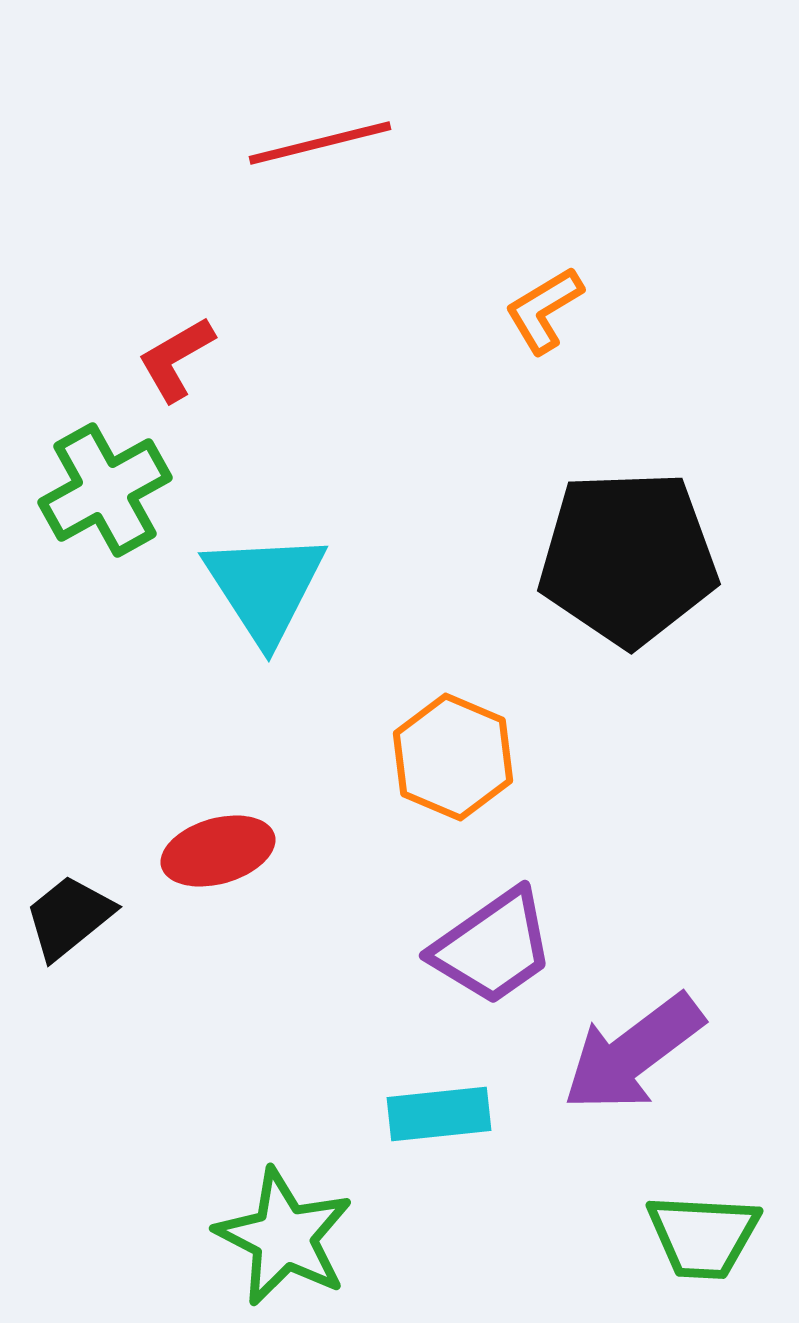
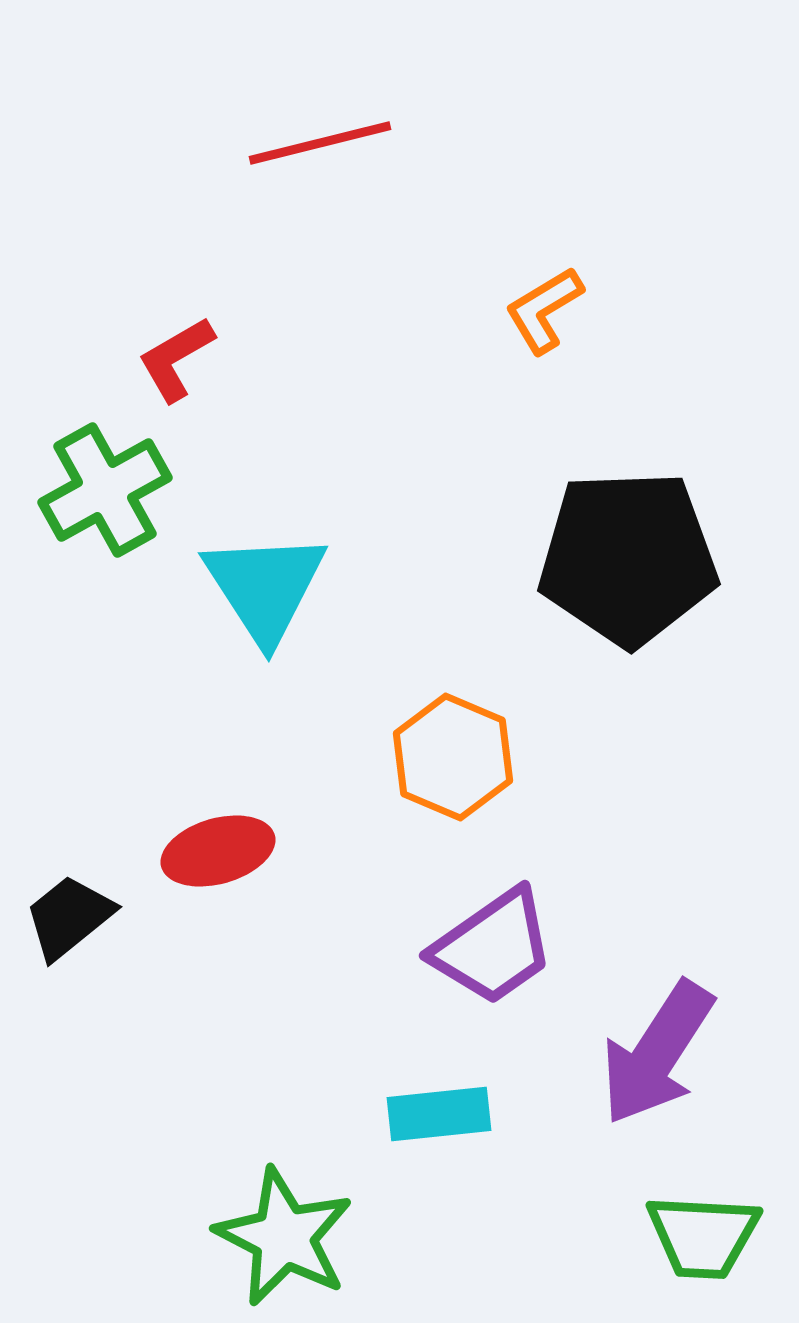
purple arrow: moved 24 px right; rotated 20 degrees counterclockwise
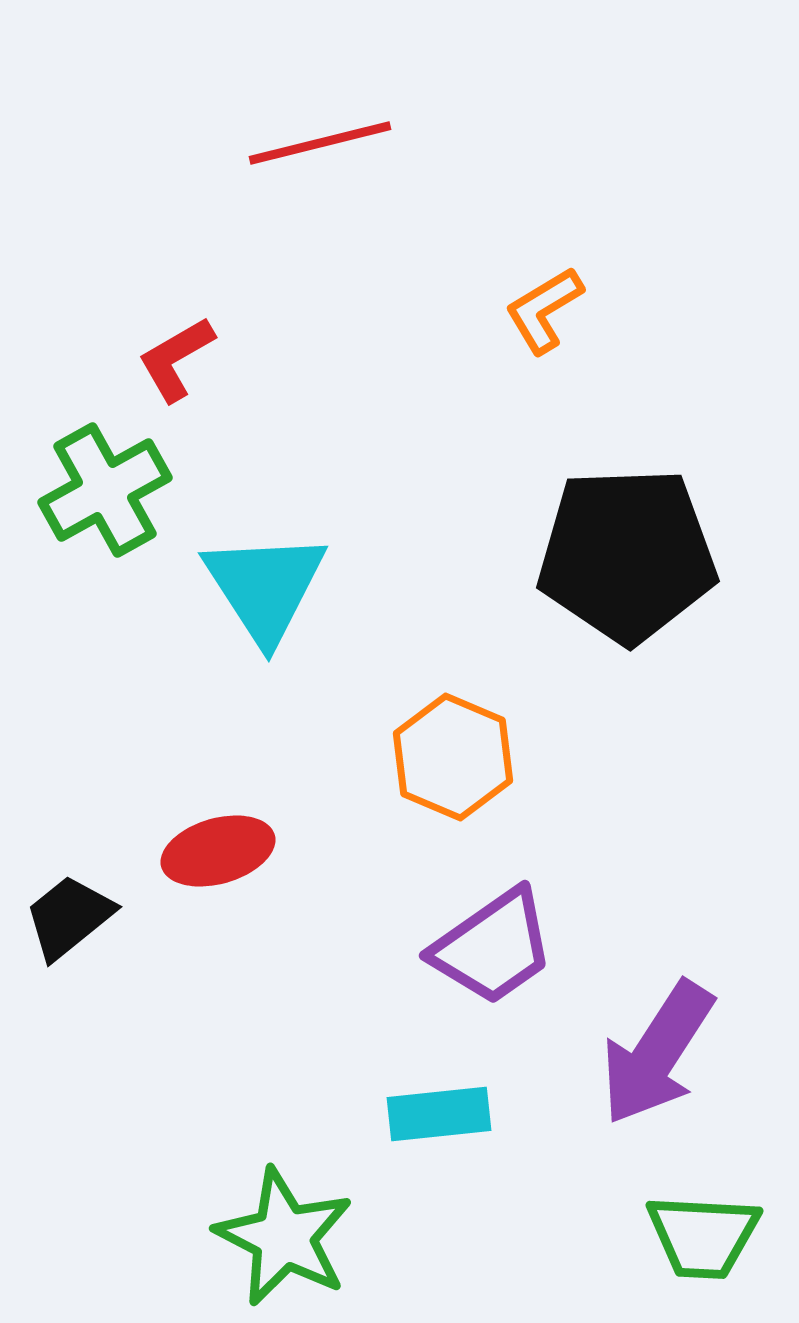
black pentagon: moved 1 px left, 3 px up
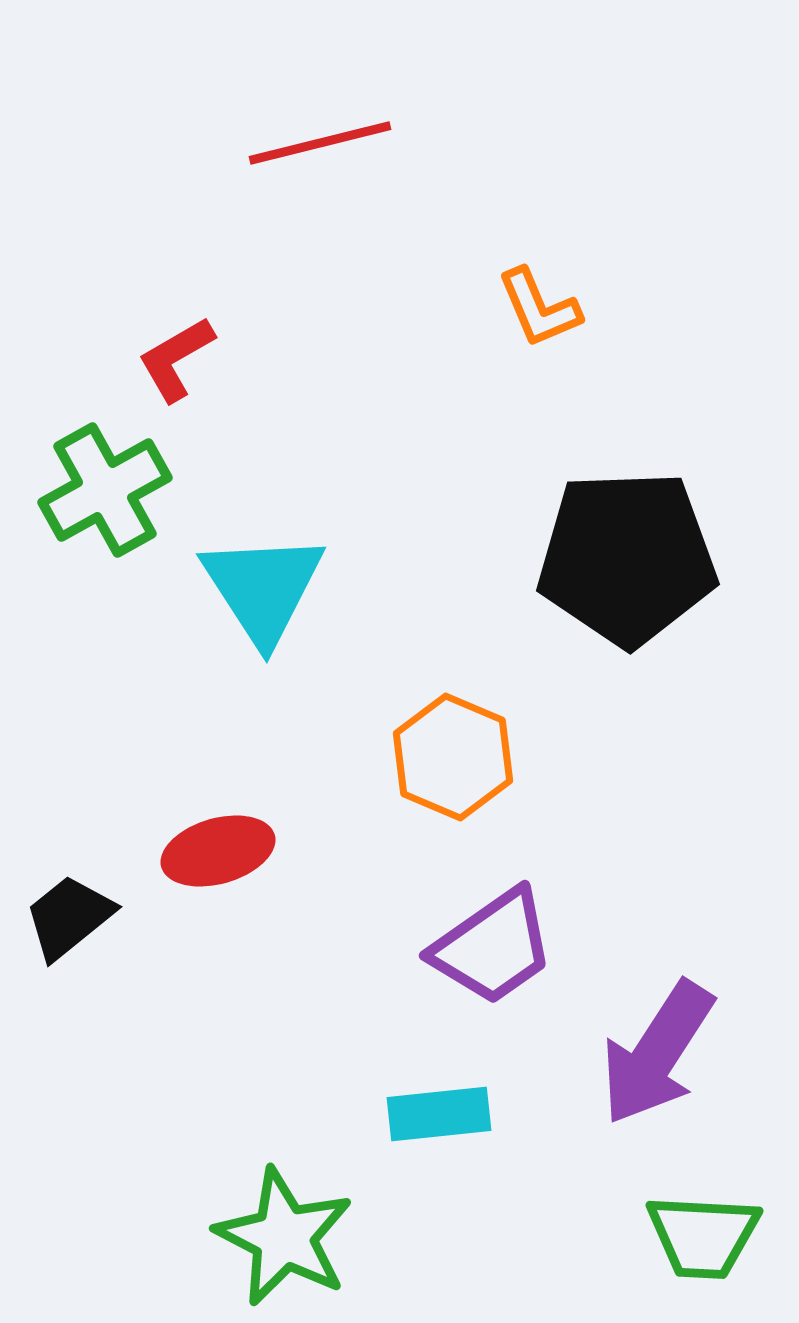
orange L-shape: moved 5 px left, 2 px up; rotated 82 degrees counterclockwise
black pentagon: moved 3 px down
cyan triangle: moved 2 px left, 1 px down
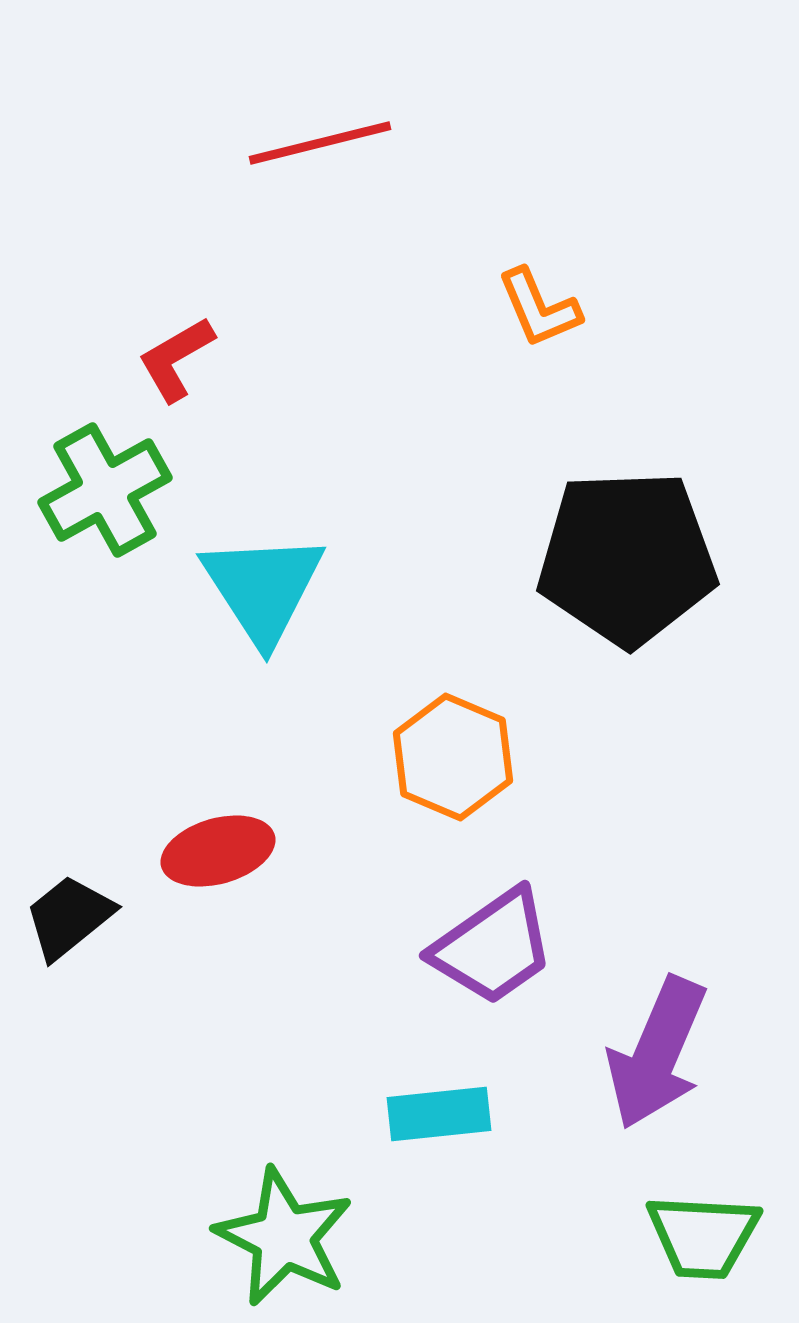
purple arrow: rotated 10 degrees counterclockwise
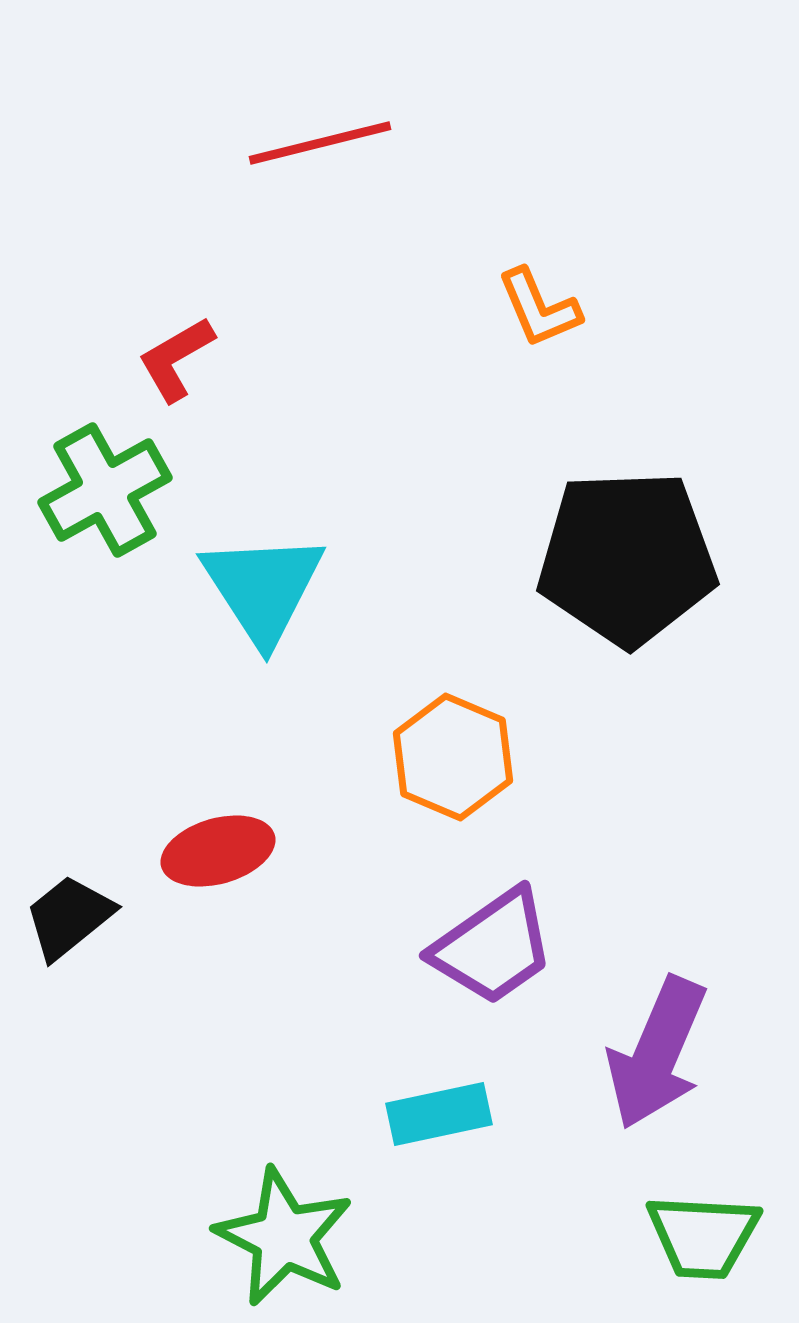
cyan rectangle: rotated 6 degrees counterclockwise
